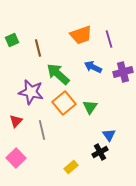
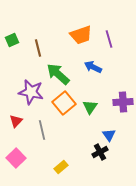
purple cross: moved 30 px down; rotated 12 degrees clockwise
yellow rectangle: moved 10 px left
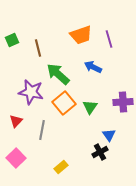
gray line: rotated 24 degrees clockwise
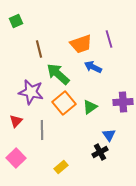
orange trapezoid: moved 9 px down
green square: moved 4 px right, 19 px up
brown line: moved 1 px right, 1 px down
green triangle: rotated 21 degrees clockwise
gray line: rotated 12 degrees counterclockwise
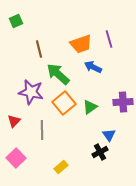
red triangle: moved 2 px left
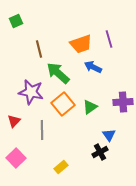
green arrow: moved 1 px up
orange square: moved 1 px left, 1 px down
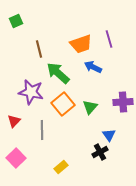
green triangle: rotated 14 degrees counterclockwise
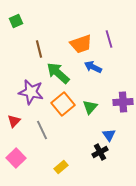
gray line: rotated 24 degrees counterclockwise
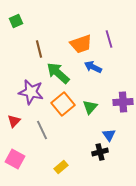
black cross: rotated 14 degrees clockwise
pink square: moved 1 px left, 1 px down; rotated 18 degrees counterclockwise
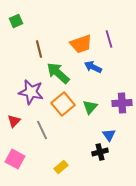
purple cross: moved 1 px left, 1 px down
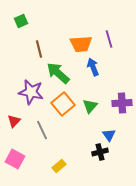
green square: moved 5 px right
orange trapezoid: rotated 15 degrees clockwise
blue arrow: rotated 42 degrees clockwise
green triangle: moved 1 px up
yellow rectangle: moved 2 px left, 1 px up
